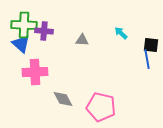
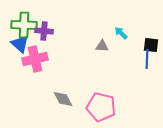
gray triangle: moved 20 px right, 6 px down
blue triangle: moved 1 px left
blue line: rotated 12 degrees clockwise
pink cross: moved 13 px up; rotated 10 degrees counterclockwise
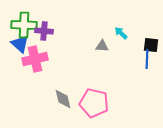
gray diamond: rotated 15 degrees clockwise
pink pentagon: moved 7 px left, 4 px up
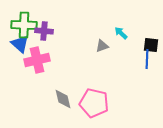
gray triangle: rotated 24 degrees counterclockwise
pink cross: moved 2 px right, 1 px down
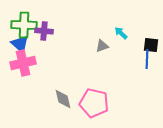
pink cross: moved 14 px left, 3 px down
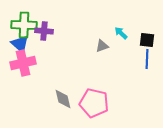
black square: moved 4 px left, 5 px up
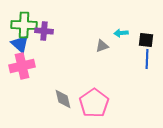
cyan arrow: rotated 48 degrees counterclockwise
black square: moved 1 px left
pink cross: moved 1 px left, 3 px down
pink pentagon: rotated 24 degrees clockwise
